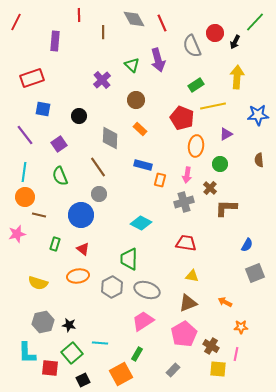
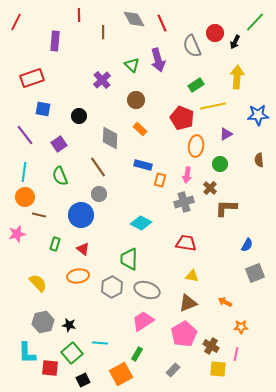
yellow semicircle at (38, 283): rotated 150 degrees counterclockwise
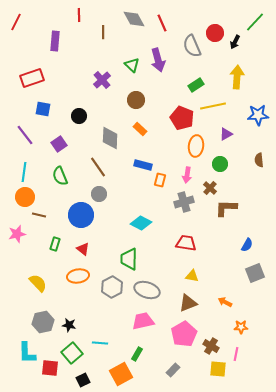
pink trapezoid at (143, 321): rotated 20 degrees clockwise
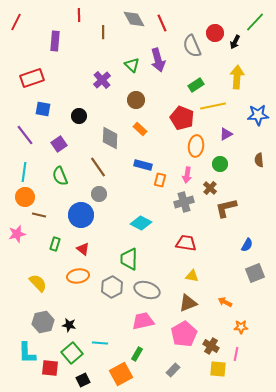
brown L-shape at (226, 208): rotated 15 degrees counterclockwise
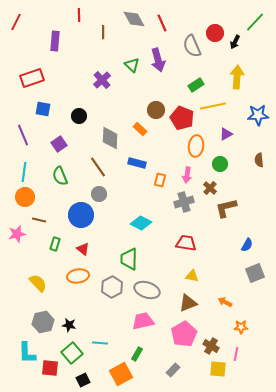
brown circle at (136, 100): moved 20 px right, 10 px down
purple line at (25, 135): moved 2 px left; rotated 15 degrees clockwise
blue rectangle at (143, 165): moved 6 px left, 2 px up
brown line at (39, 215): moved 5 px down
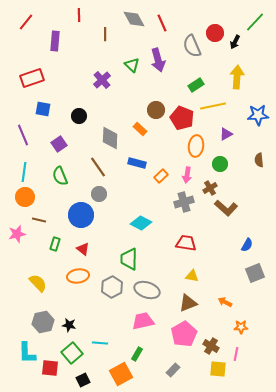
red line at (16, 22): moved 10 px right; rotated 12 degrees clockwise
brown line at (103, 32): moved 2 px right, 2 px down
orange rectangle at (160, 180): moved 1 px right, 4 px up; rotated 32 degrees clockwise
brown cross at (210, 188): rotated 16 degrees clockwise
brown L-shape at (226, 208): rotated 125 degrees counterclockwise
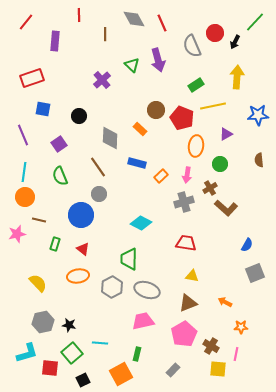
cyan L-shape at (27, 353): rotated 105 degrees counterclockwise
green rectangle at (137, 354): rotated 16 degrees counterclockwise
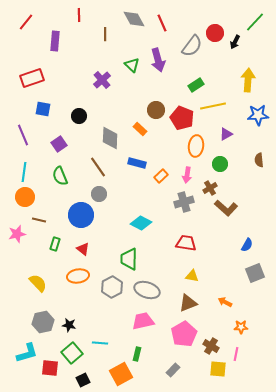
gray semicircle at (192, 46): rotated 120 degrees counterclockwise
yellow arrow at (237, 77): moved 11 px right, 3 px down
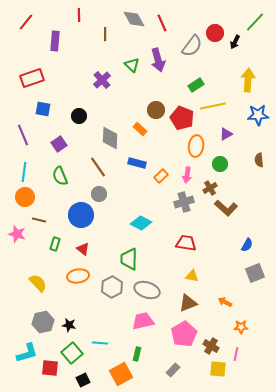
pink star at (17, 234): rotated 30 degrees clockwise
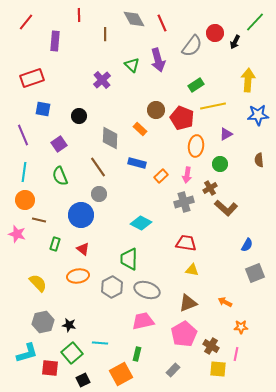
orange circle at (25, 197): moved 3 px down
yellow triangle at (192, 276): moved 6 px up
